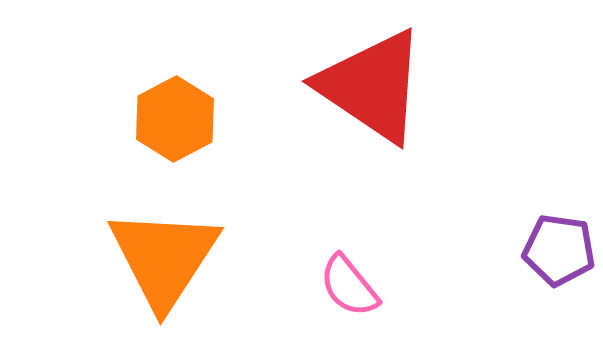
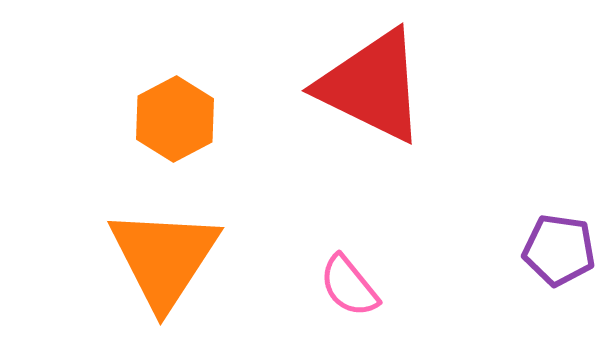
red triangle: rotated 8 degrees counterclockwise
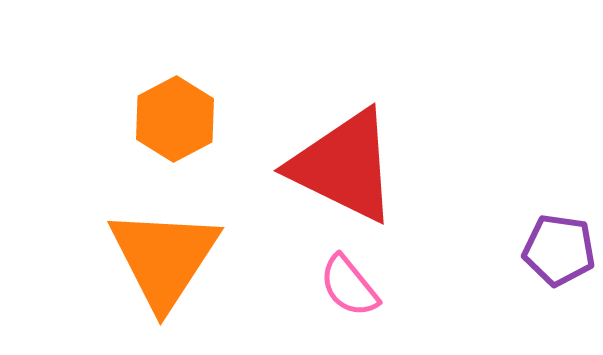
red triangle: moved 28 px left, 80 px down
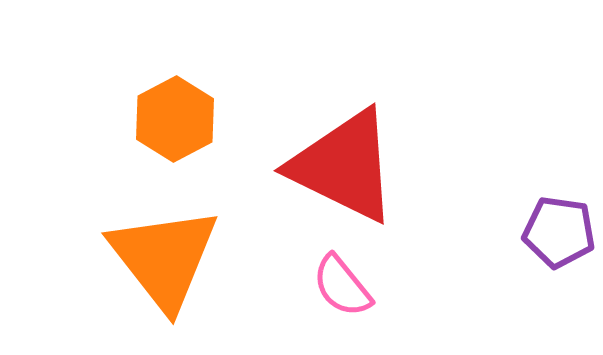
purple pentagon: moved 18 px up
orange triangle: rotated 11 degrees counterclockwise
pink semicircle: moved 7 px left
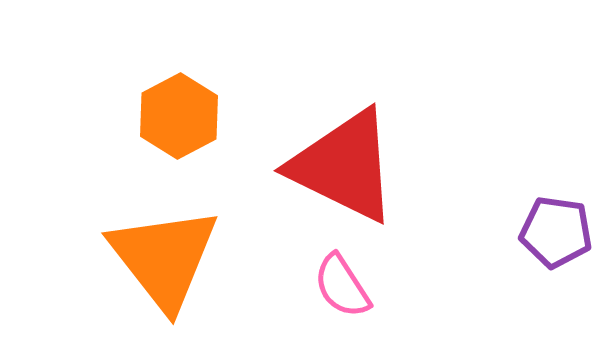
orange hexagon: moved 4 px right, 3 px up
purple pentagon: moved 3 px left
pink semicircle: rotated 6 degrees clockwise
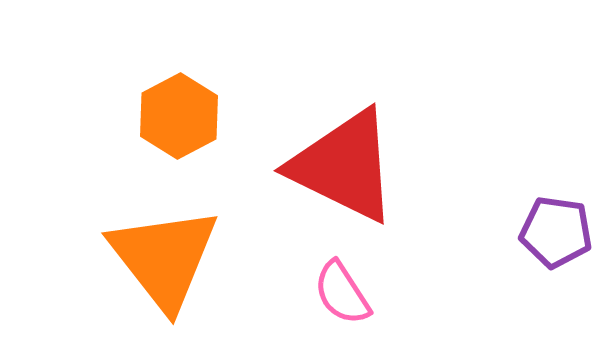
pink semicircle: moved 7 px down
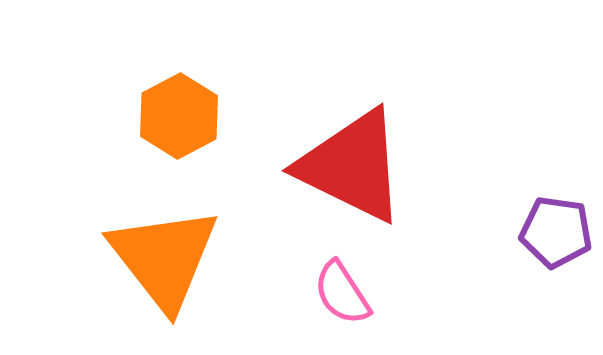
red triangle: moved 8 px right
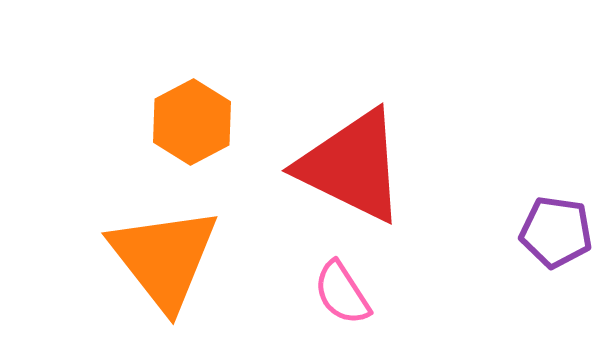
orange hexagon: moved 13 px right, 6 px down
